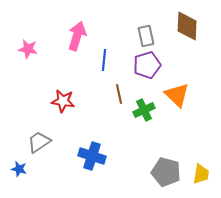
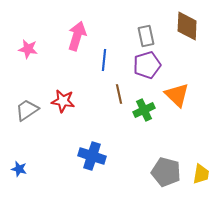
gray trapezoid: moved 12 px left, 32 px up
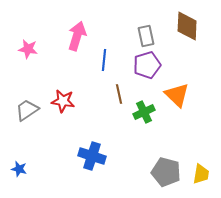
green cross: moved 2 px down
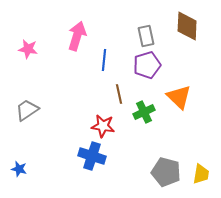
orange triangle: moved 2 px right, 2 px down
red star: moved 40 px right, 25 px down
